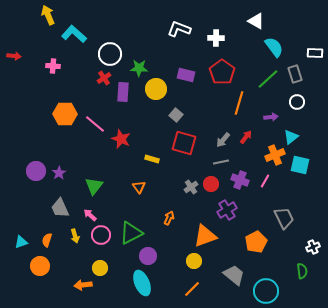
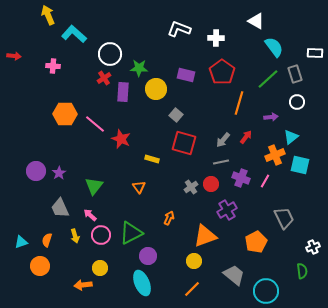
purple cross at (240, 180): moved 1 px right, 2 px up
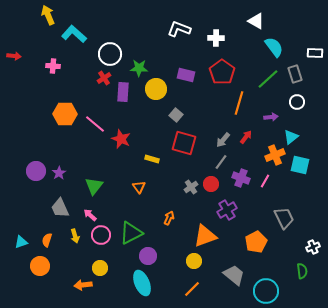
gray line at (221, 162): rotated 42 degrees counterclockwise
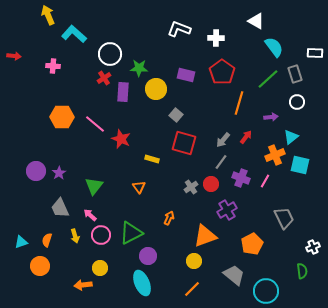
orange hexagon at (65, 114): moved 3 px left, 3 px down
orange pentagon at (256, 242): moved 4 px left, 2 px down
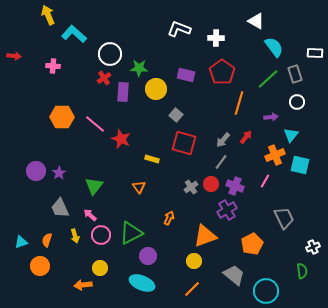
cyan triangle at (291, 137): moved 2 px up; rotated 14 degrees counterclockwise
purple cross at (241, 178): moved 6 px left, 8 px down
cyan ellipse at (142, 283): rotated 45 degrees counterclockwise
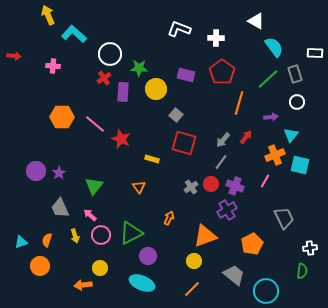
white cross at (313, 247): moved 3 px left, 1 px down; rotated 16 degrees clockwise
green semicircle at (302, 271): rotated 14 degrees clockwise
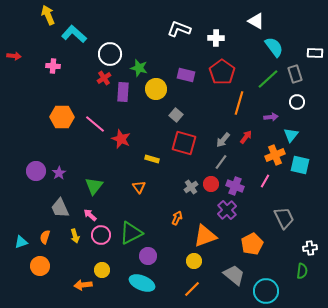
green star at (139, 68): rotated 12 degrees clockwise
purple cross at (227, 210): rotated 12 degrees counterclockwise
orange arrow at (169, 218): moved 8 px right
orange semicircle at (47, 240): moved 2 px left, 3 px up
yellow circle at (100, 268): moved 2 px right, 2 px down
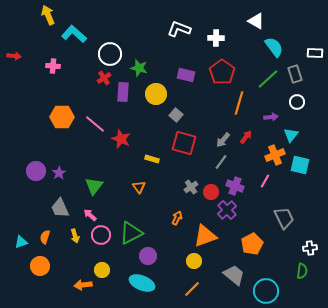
yellow circle at (156, 89): moved 5 px down
red circle at (211, 184): moved 8 px down
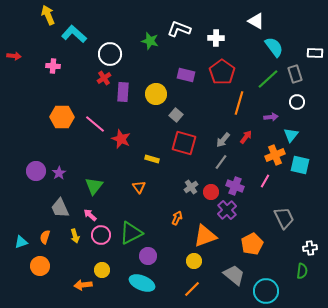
green star at (139, 68): moved 11 px right, 27 px up
